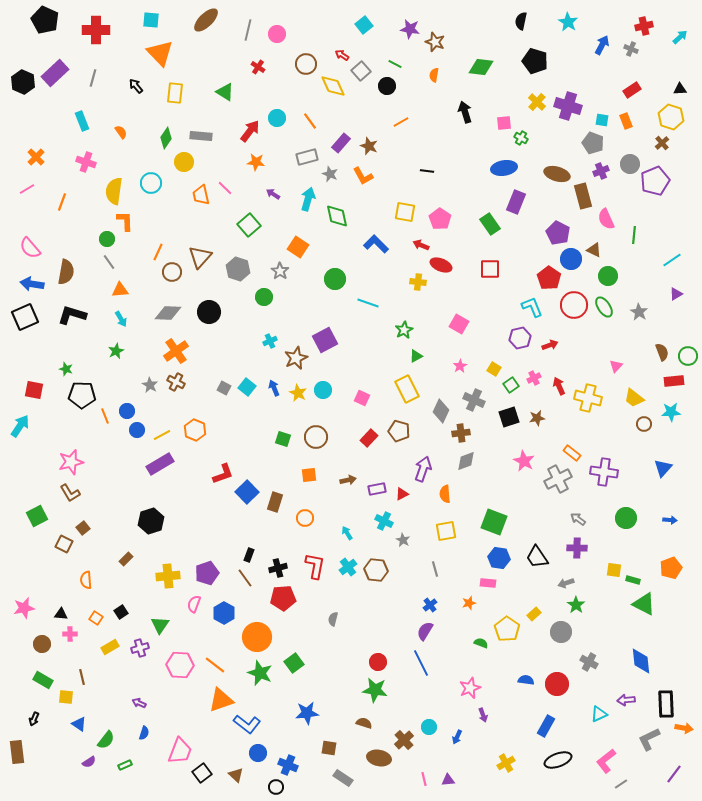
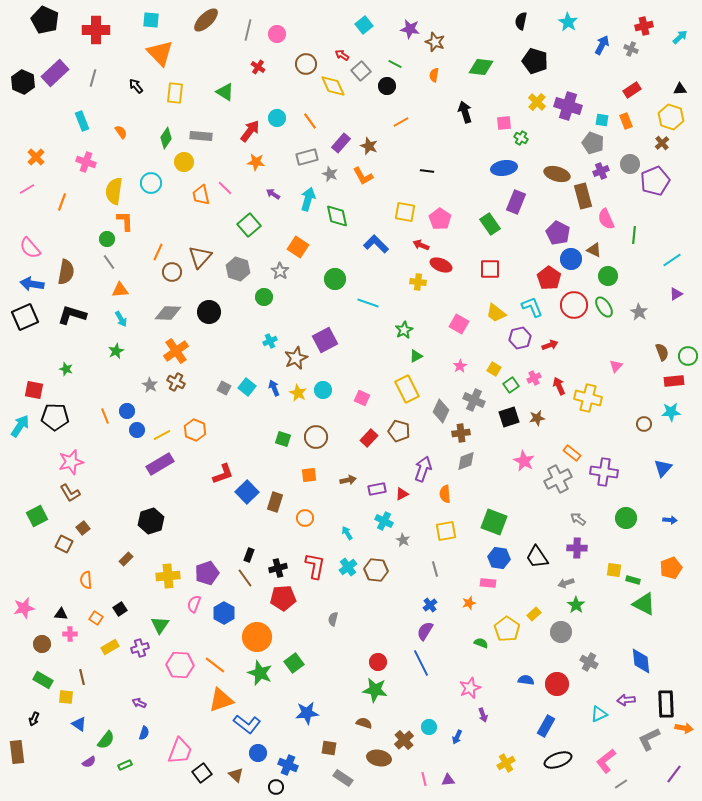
black pentagon at (82, 395): moved 27 px left, 22 px down
yellow trapezoid at (634, 398): moved 138 px left, 85 px up
black square at (121, 612): moved 1 px left, 3 px up
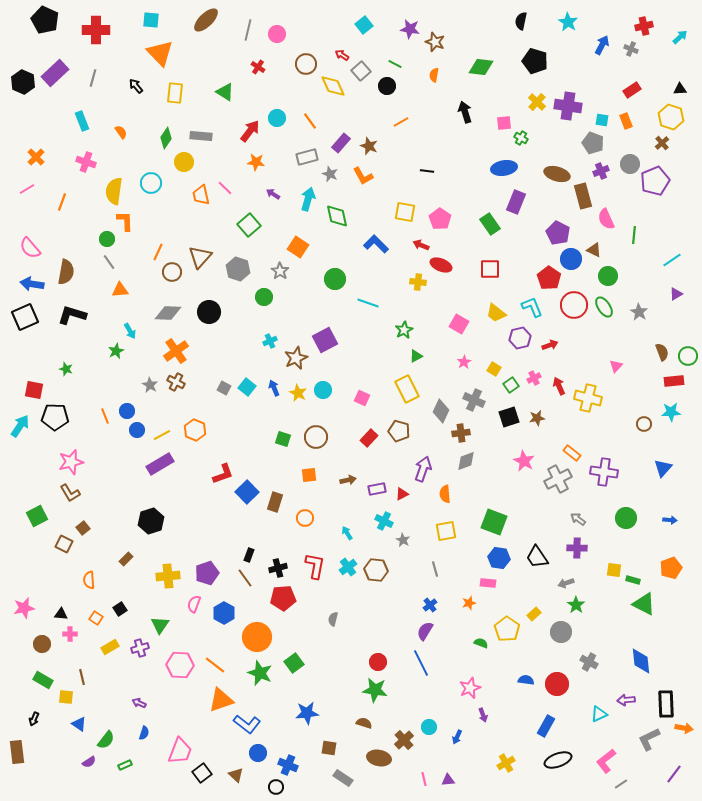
purple cross at (568, 106): rotated 8 degrees counterclockwise
cyan arrow at (121, 319): moved 9 px right, 12 px down
pink star at (460, 366): moved 4 px right, 4 px up
orange semicircle at (86, 580): moved 3 px right
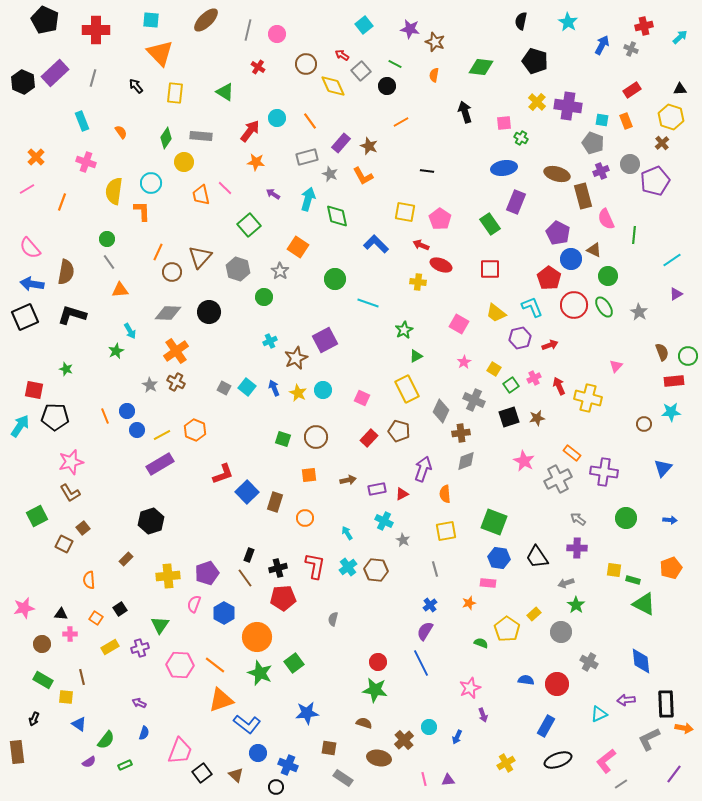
orange L-shape at (125, 221): moved 17 px right, 10 px up
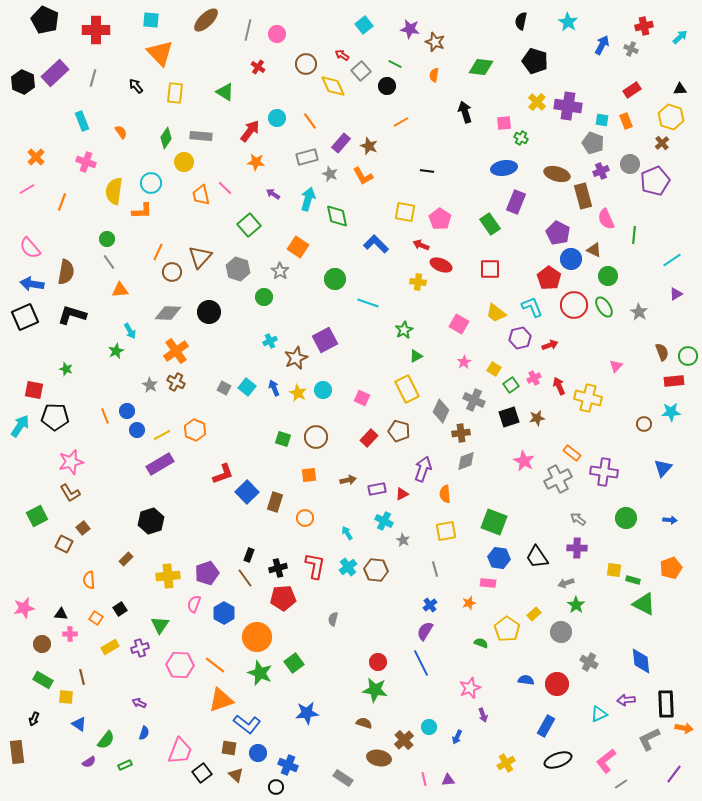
orange L-shape at (142, 211): rotated 90 degrees clockwise
brown square at (329, 748): moved 100 px left
